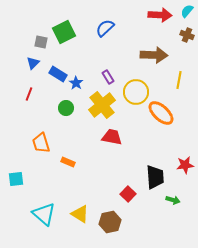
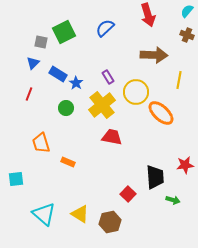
red arrow: moved 12 px left; rotated 70 degrees clockwise
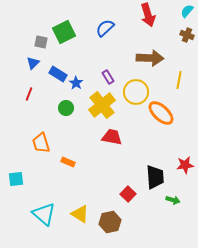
brown arrow: moved 4 px left, 3 px down
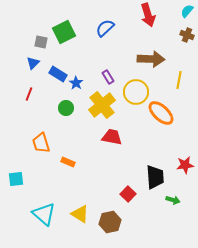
brown arrow: moved 1 px right, 1 px down
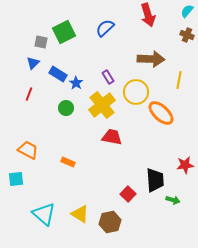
orange trapezoid: moved 13 px left, 7 px down; rotated 135 degrees clockwise
black trapezoid: moved 3 px down
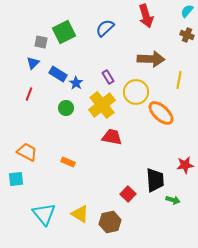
red arrow: moved 2 px left, 1 px down
orange trapezoid: moved 1 px left, 2 px down
cyan triangle: rotated 10 degrees clockwise
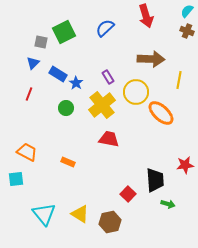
brown cross: moved 4 px up
red trapezoid: moved 3 px left, 2 px down
green arrow: moved 5 px left, 4 px down
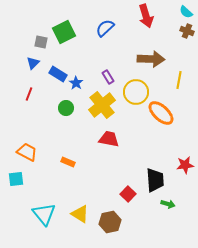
cyan semicircle: moved 1 px left, 1 px down; rotated 88 degrees counterclockwise
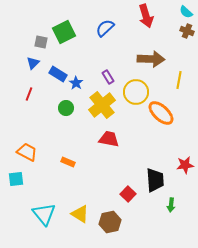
green arrow: moved 3 px right, 1 px down; rotated 80 degrees clockwise
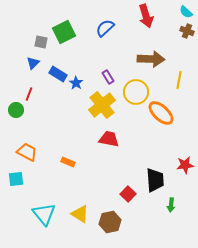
green circle: moved 50 px left, 2 px down
